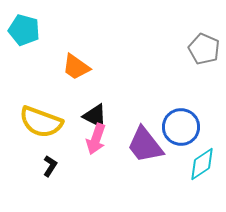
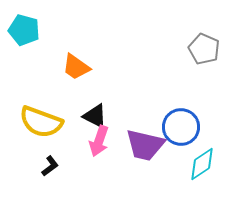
pink arrow: moved 3 px right, 2 px down
purple trapezoid: rotated 39 degrees counterclockwise
black L-shape: rotated 20 degrees clockwise
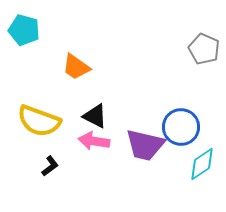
yellow semicircle: moved 2 px left, 1 px up
pink arrow: moved 5 px left; rotated 80 degrees clockwise
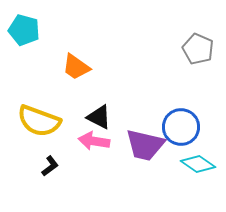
gray pentagon: moved 6 px left
black triangle: moved 4 px right, 1 px down
cyan diamond: moved 4 px left; rotated 68 degrees clockwise
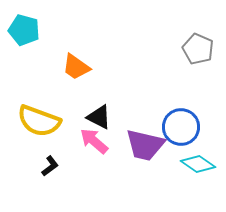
pink arrow: rotated 32 degrees clockwise
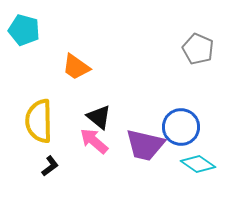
black triangle: rotated 12 degrees clockwise
yellow semicircle: rotated 69 degrees clockwise
